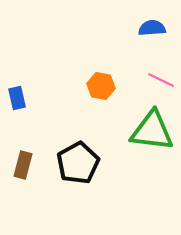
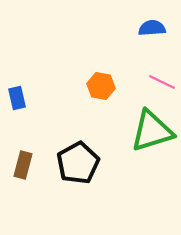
pink line: moved 1 px right, 2 px down
green triangle: rotated 24 degrees counterclockwise
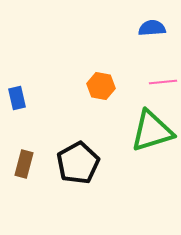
pink line: moved 1 px right; rotated 32 degrees counterclockwise
brown rectangle: moved 1 px right, 1 px up
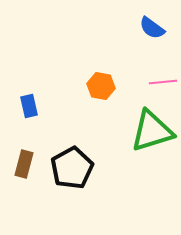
blue semicircle: rotated 140 degrees counterclockwise
blue rectangle: moved 12 px right, 8 px down
black pentagon: moved 6 px left, 5 px down
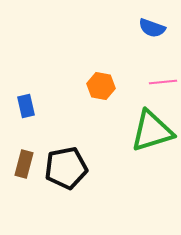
blue semicircle: rotated 16 degrees counterclockwise
blue rectangle: moved 3 px left
black pentagon: moved 6 px left; rotated 18 degrees clockwise
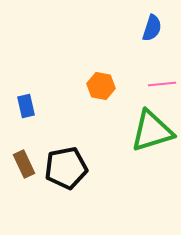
blue semicircle: rotated 92 degrees counterclockwise
pink line: moved 1 px left, 2 px down
brown rectangle: rotated 40 degrees counterclockwise
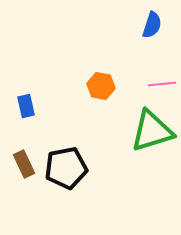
blue semicircle: moved 3 px up
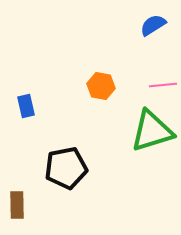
blue semicircle: moved 1 px right; rotated 140 degrees counterclockwise
pink line: moved 1 px right, 1 px down
brown rectangle: moved 7 px left, 41 px down; rotated 24 degrees clockwise
